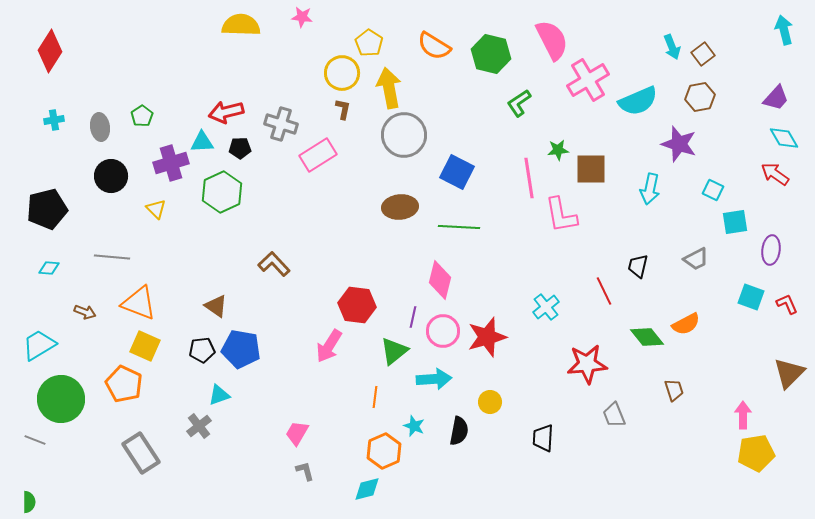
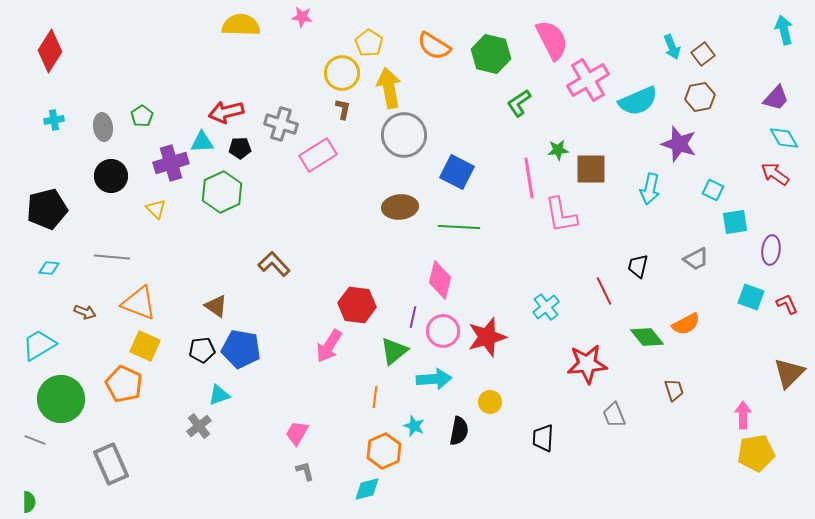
gray ellipse at (100, 127): moved 3 px right
gray rectangle at (141, 453): moved 30 px left, 11 px down; rotated 9 degrees clockwise
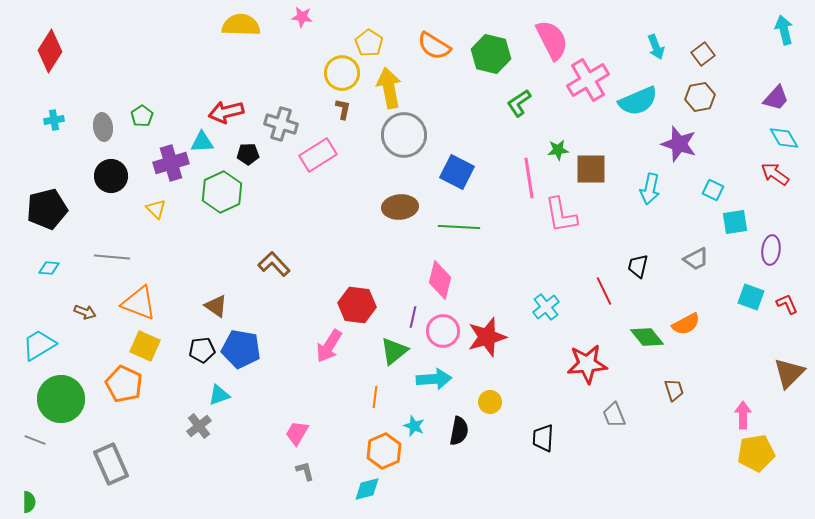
cyan arrow at (672, 47): moved 16 px left
black pentagon at (240, 148): moved 8 px right, 6 px down
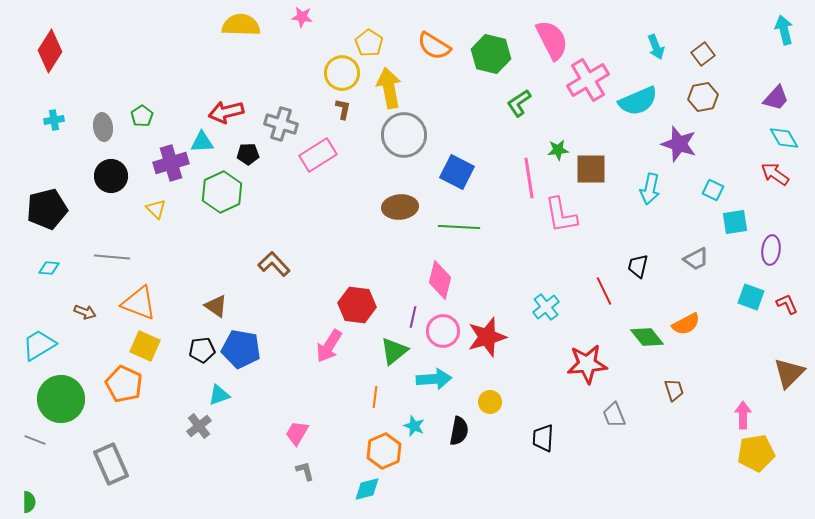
brown hexagon at (700, 97): moved 3 px right
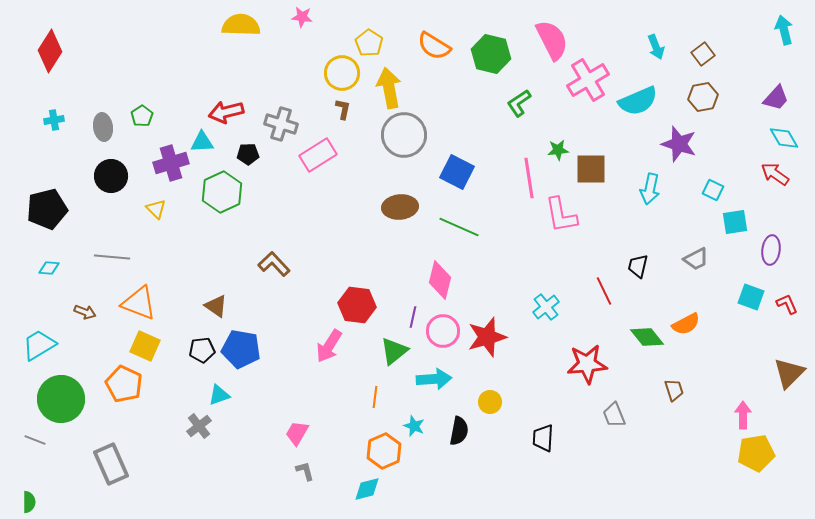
green line at (459, 227): rotated 21 degrees clockwise
